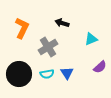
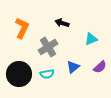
blue triangle: moved 6 px right, 6 px up; rotated 24 degrees clockwise
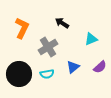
black arrow: rotated 16 degrees clockwise
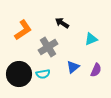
orange L-shape: moved 1 px right, 2 px down; rotated 30 degrees clockwise
purple semicircle: moved 4 px left, 3 px down; rotated 24 degrees counterclockwise
cyan semicircle: moved 4 px left
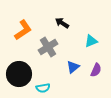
cyan triangle: moved 2 px down
cyan semicircle: moved 14 px down
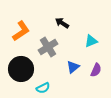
orange L-shape: moved 2 px left, 1 px down
black circle: moved 2 px right, 5 px up
cyan semicircle: rotated 16 degrees counterclockwise
